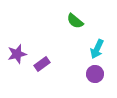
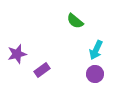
cyan arrow: moved 1 px left, 1 px down
purple rectangle: moved 6 px down
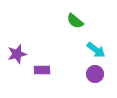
cyan arrow: rotated 78 degrees counterclockwise
purple rectangle: rotated 35 degrees clockwise
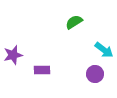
green semicircle: moved 1 px left, 1 px down; rotated 108 degrees clockwise
cyan arrow: moved 8 px right
purple star: moved 4 px left, 1 px down
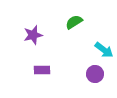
purple star: moved 20 px right, 20 px up
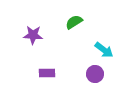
purple star: rotated 18 degrees clockwise
purple rectangle: moved 5 px right, 3 px down
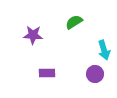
cyan arrow: rotated 36 degrees clockwise
